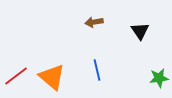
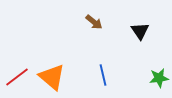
brown arrow: rotated 132 degrees counterclockwise
blue line: moved 6 px right, 5 px down
red line: moved 1 px right, 1 px down
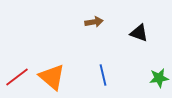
brown arrow: rotated 48 degrees counterclockwise
black triangle: moved 1 px left, 2 px down; rotated 36 degrees counterclockwise
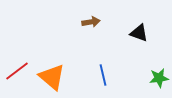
brown arrow: moved 3 px left
red line: moved 6 px up
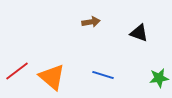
blue line: rotated 60 degrees counterclockwise
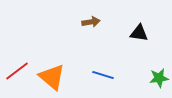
black triangle: rotated 12 degrees counterclockwise
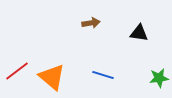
brown arrow: moved 1 px down
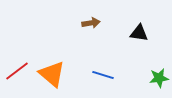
orange triangle: moved 3 px up
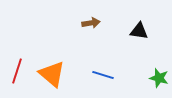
black triangle: moved 2 px up
red line: rotated 35 degrees counterclockwise
green star: rotated 24 degrees clockwise
